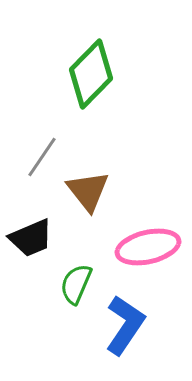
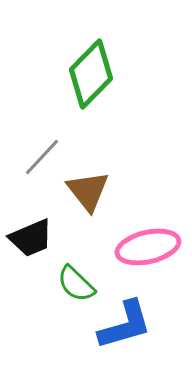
gray line: rotated 9 degrees clockwise
green semicircle: rotated 69 degrees counterclockwise
blue L-shape: rotated 40 degrees clockwise
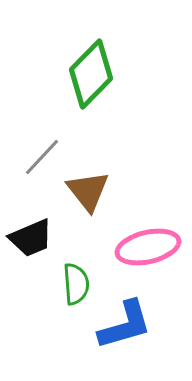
green semicircle: rotated 138 degrees counterclockwise
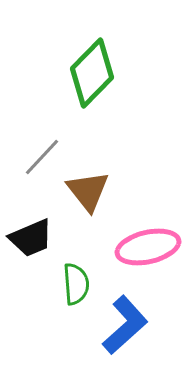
green diamond: moved 1 px right, 1 px up
blue L-shape: rotated 26 degrees counterclockwise
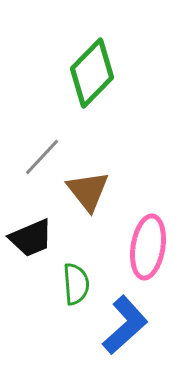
pink ellipse: rotated 68 degrees counterclockwise
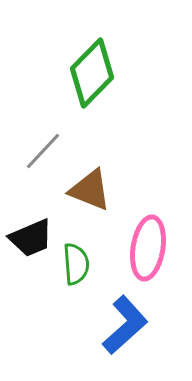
gray line: moved 1 px right, 6 px up
brown triangle: moved 2 px right, 1 px up; rotated 30 degrees counterclockwise
pink ellipse: moved 1 px down
green semicircle: moved 20 px up
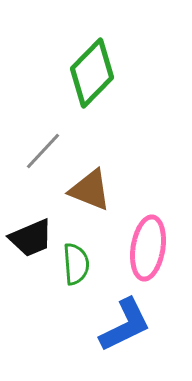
blue L-shape: rotated 16 degrees clockwise
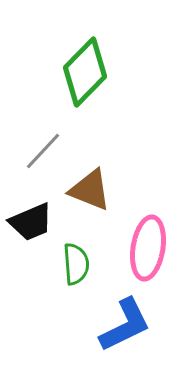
green diamond: moved 7 px left, 1 px up
black trapezoid: moved 16 px up
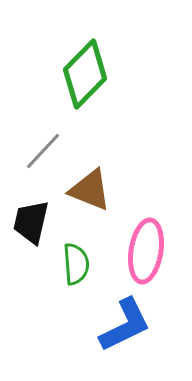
green diamond: moved 2 px down
black trapezoid: rotated 126 degrees clockwise
pink ellipse: moved 2 px left, 3 px down
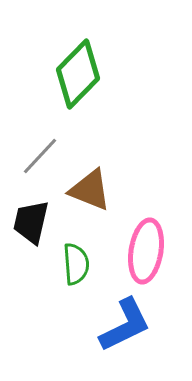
green diamond: moved 7 px left
gray line: moved 3 px left, 5 px down
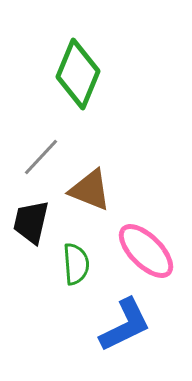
green diamond: rotated 22 degrees counterclockwise
gray line: moved 1 px right, 1 px down
pink ellipse: rotated 54 degrees counterclockwise
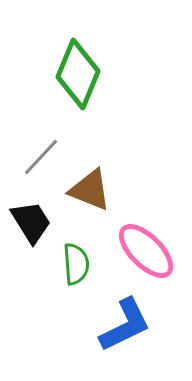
black trapezoid: rotated 135 degrees clockwise
